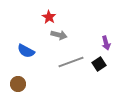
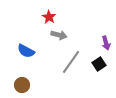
gray line: rotated 35 degrees counterclockwise
brown circle: moved 4 px right, 1 px down
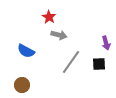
black square: rotated 32 degrees clockwise
